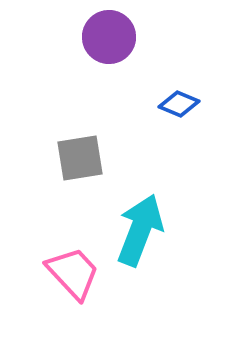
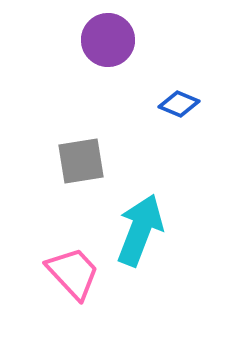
purple circle: moved 1 px left, 3 px down
gray square: moved 1 px right, 3 px down
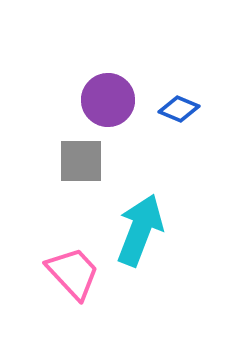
purple circle: moved 60 px down
blue diamond: moved 5 px down
gray square: rotated 9 degrees clockwise
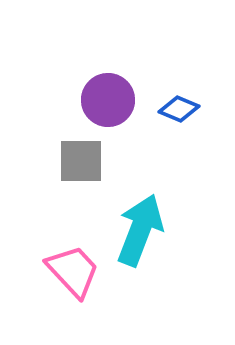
pink trapezoid: moved 2 px up
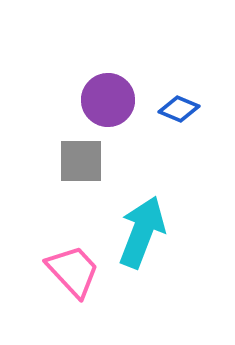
cyan arrow: moved 2 px right, 2 px down
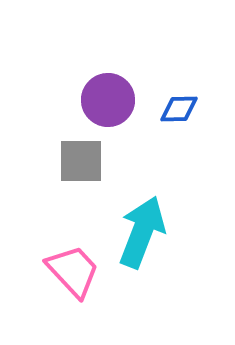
blue diamond: rotated 24 degrees counterclockwise
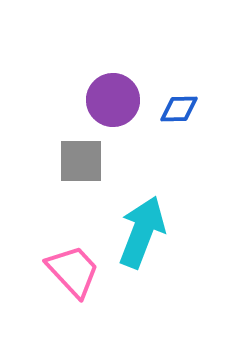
purple circle: moved 5 px right
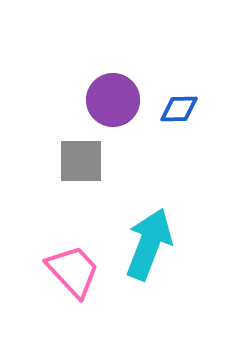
cyan arrow: moved 7 px right, 12 px down
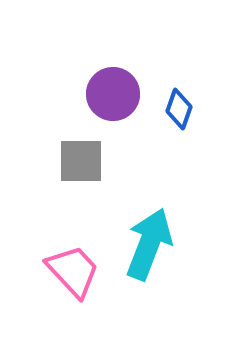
purple circle: moved 6 px up
blue diamond: rotated 69 degrees counterclockwise
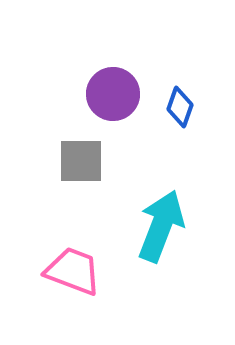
blue diamond: moved 1 px right, 2 px up
cyan arrow: moved 12 px right, 18 px up
pink trapezoid: rotated 26 degrees counterclockwise
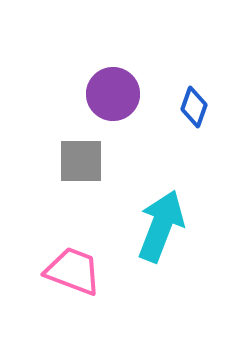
blue diamond: moved 14 px right
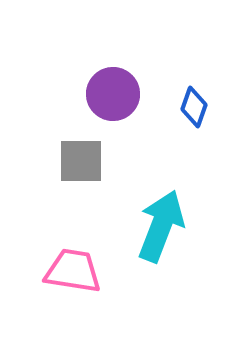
pink trapezoid: rotated 12 degrees counterclockwise
